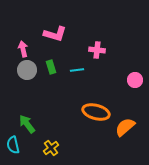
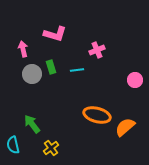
pink cross: rotated 28 degrees counterclockwise
gray circle: moved 5 px right, 4 px down
orange ellipse: moved 1 px right, 3 px down
green arrow: moved 5 px right
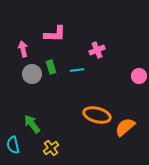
pink L-shape: rotated 15 degrees counterclockwise
pink circle: moved 4 px right, 4 px up
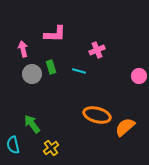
cyan line: moved 2 px right, 1 px down; rotated 24 degrees clockwise
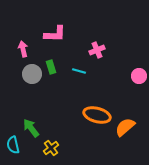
green arrow: moved 1 px left, 4 px down
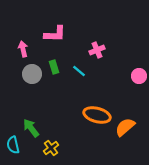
green rectangle: moved 3 px right
cyan line: rotated 24 degrees clockwise
